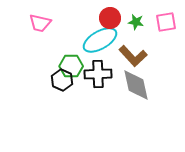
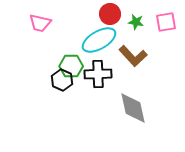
red circle: moved 4 px up
cyan ellipse: moved 1 px left
gray diamond: moved 3 px left, 23 px down
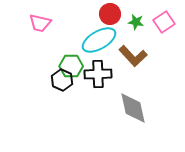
pink square: moved 2 px left; rotated 25 degrees counterclockwise
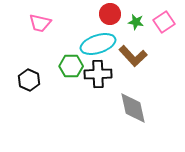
cyan ellipse: moved 1 px left, 4 px down; rotated 12 degrees clockwise
black hexagon: moved 33 px left
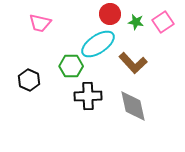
pink square: moved 1 px left
cyan ellipse: rotated 16 degrees counterclockwise
brown L-shape: moved 7 px down
black cross: moved 10 px left, 22 px down
gray diamond: moved 2 px up
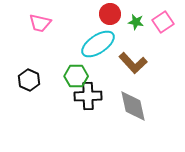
green hexagon: moved 5 px right, 10 px down
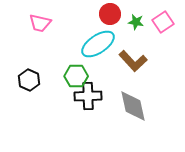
brown L-shape: moved 2 px up
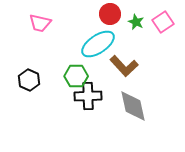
green star: rotated 14 degrees clockwise
brown L-shape: moved 9 px left, 5 px down
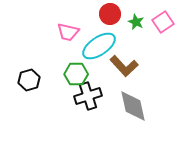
pink trapezoid: moved 28 px right, 9 px down
cyan ellipse: moved 1 px right, 2 px down
green hexagon: moved 2 px up
black hexagon: rotated 20 degrees clockwise
black cross: rotated 16 degrees counterclockwise
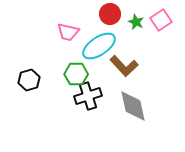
pink square: moved 2 px left, 2 px up
